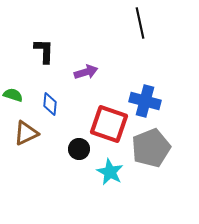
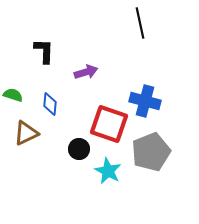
gray pentagon: moved 4 px down
cyan star: moved 2 px left, 1 px up
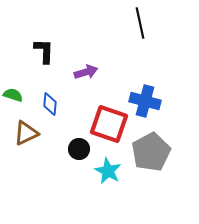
gray pentagon: rotated 6 degrees counterclockwise
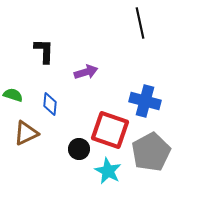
red square: moved 1 px right, 6 px down
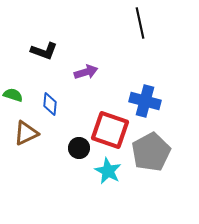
black L-shape: rotated 108 degrees clockwise
black circle: moved 1 px up
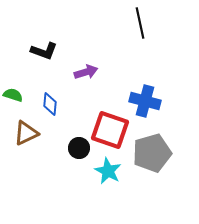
gray pentagon: moved 1 px right, 1 px down; rotated 12 degrees clockwise
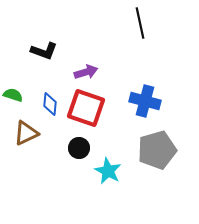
red square: moved 24 px left, 22 px up
gray pentagon: moved 5 px right, 3 px up
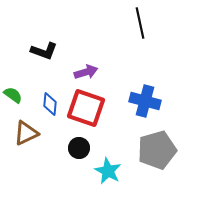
green semicircle: rotated 18 degrees clockwise
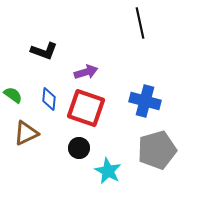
blue diamond: moved 1 px left, 5 px up
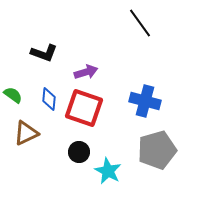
black line: rotated 24 degrees counterclockwise
black L-shape: moved 2 px down
red square: moved 2 px left
black circle: moved 4 px down
